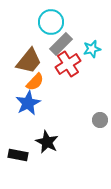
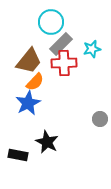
red cross: moved 4 px left, 1 px up; rotated 30 degrees clockwise
gray circle: moved 1 px up
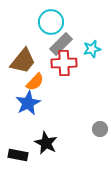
brown trapezoid: moved 6 px left
gray circle: moved 10 px down
black star: moved 1 px left, 1 px down
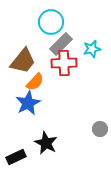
black rectangle: moved 2 px left, 2 px down; rotated 36 degrees counterclockwise
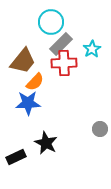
cyan star: rotated 18 degrees counterclockwise
blue star: rotated 25 degrees clockwise
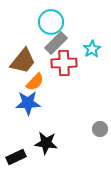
gray rectangle: moved 5 px left, 1 px up
black star: rotated 20 degrees counterclockwise
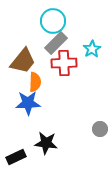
cyan circle: moved 2 px right, 1 px up
orange semicircle: rotated 42 degrees counterclockwise
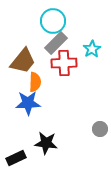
black rectangle: moved 1 px down
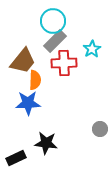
gray rectangle: moved 1 px left, 2 px up
orange semicircle: moved 2 px up
